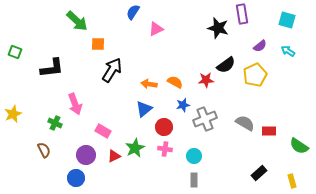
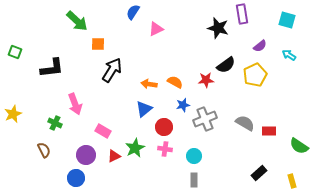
cyan arrow: moved 1 px right, 4 px down
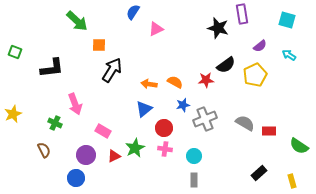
orange square: moved 1 px right, 1 px down
red circle: moved 1 px down
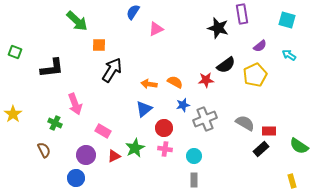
yellow star: rotated 12 degrees counterclockwise
black rectangle: moved 2 px right, 24 px up
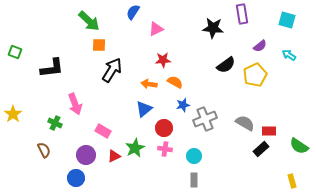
green arrow: moved 12 px right
black star: moved 5 px left; rotated 10 degrees counterclockwise
red star: moved 43 px left, 20 px up
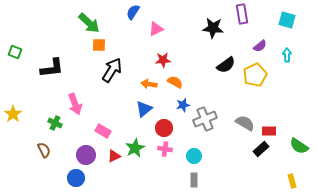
green arrow: moved 2 px down
cyan arrow: moved 2 px left; rotated 56 degrees clockwise
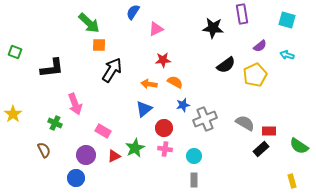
cyan arrow: rotated 72 degrees counterclockwise
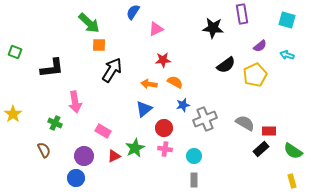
pink arrow: moved 2 px up; rotated 10 degrees clockwise
green semicircle: moved 6 px left, 5 px down
purple circle: moved 2 px left, 1 px down
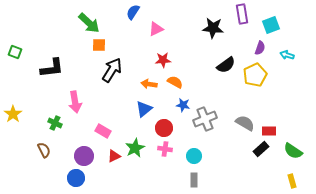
cyan square: moved 16 px left, 5 px down; rotated 36 degrees counterclockwise
purple semicircle: moved 2 px down; rotated 32 degrees counterclockwise
blue star: rotated 24 degrees clockwise
